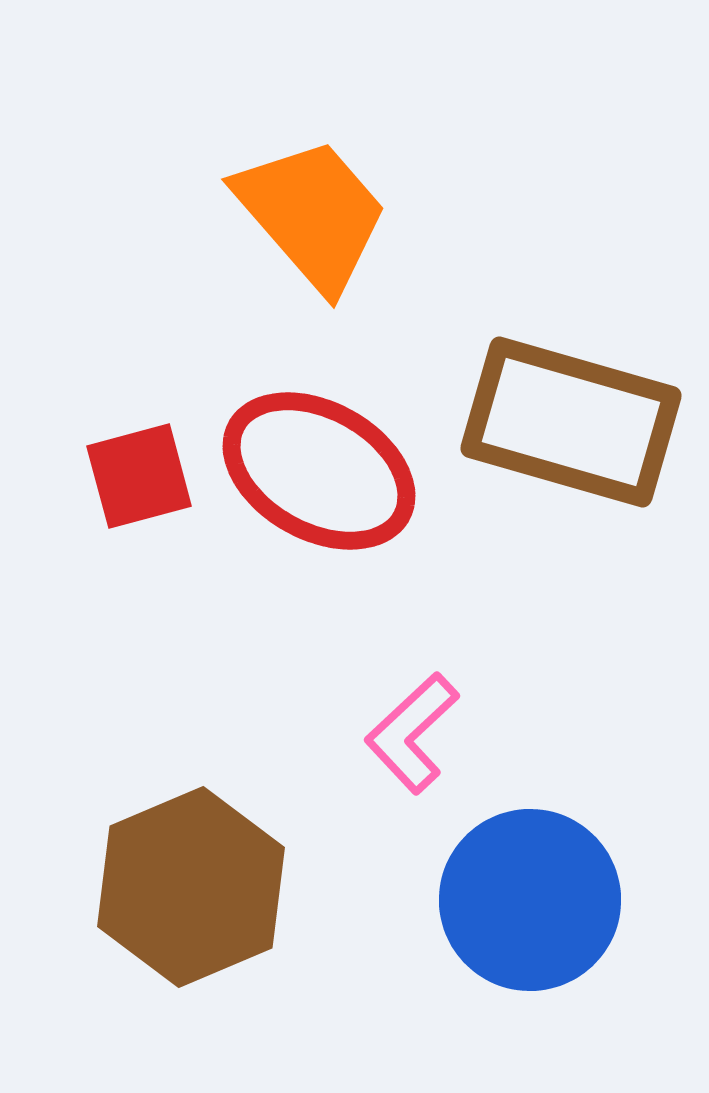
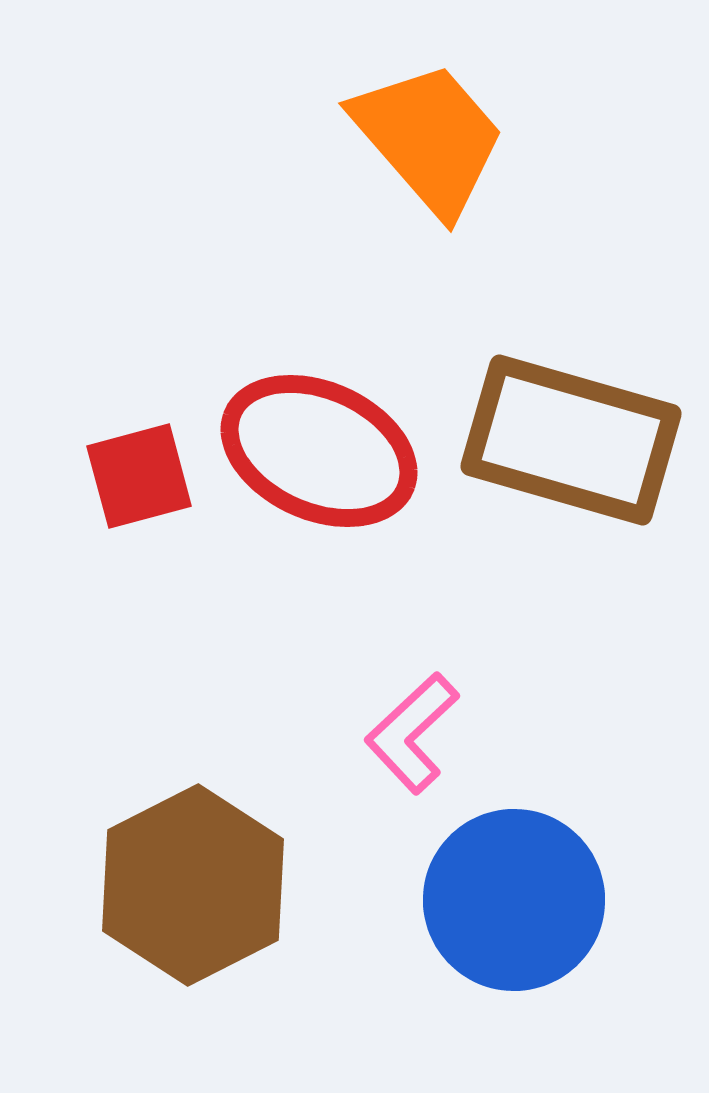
orange trapezoid: moved 117 px right, 76 px up
brown rectangle: moved 18 px down
red ellipse: moved 20 px up; rotated 5 degrees counterclockwise
brown hexagon: moved 2 px right, 2 px up; rotated 4 degrees counterclockwise
blue circle: moved 16 px left
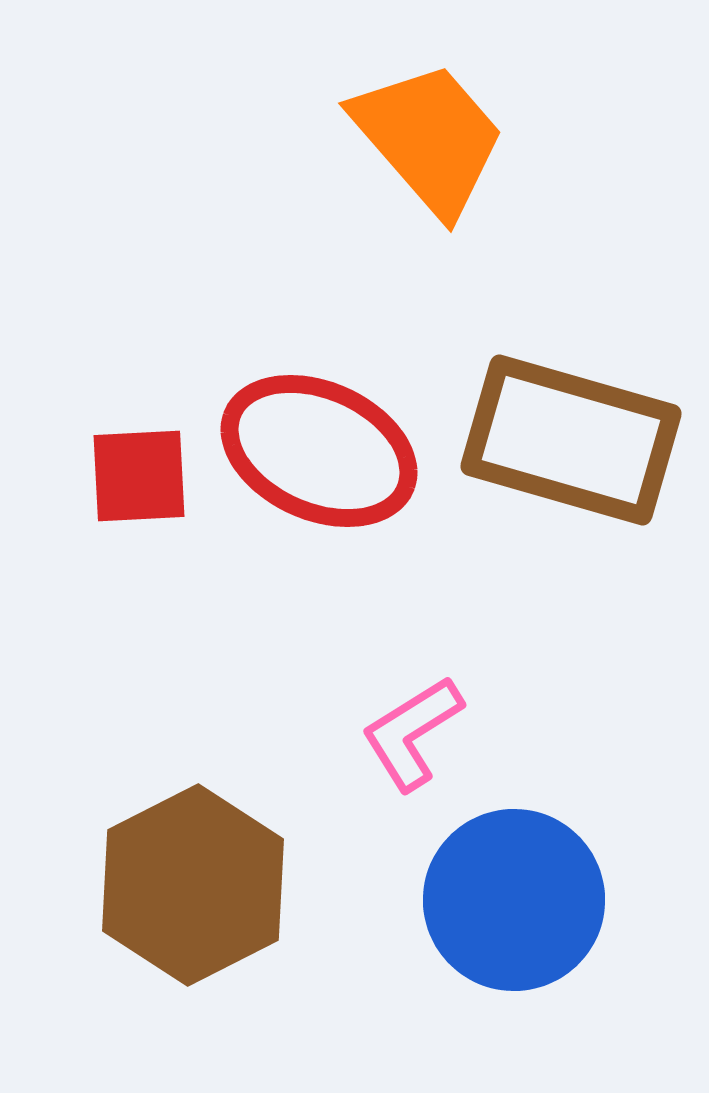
red square: rotated 12 degrees clockwise
pink L-shape: rotated 11 degrees clockwise
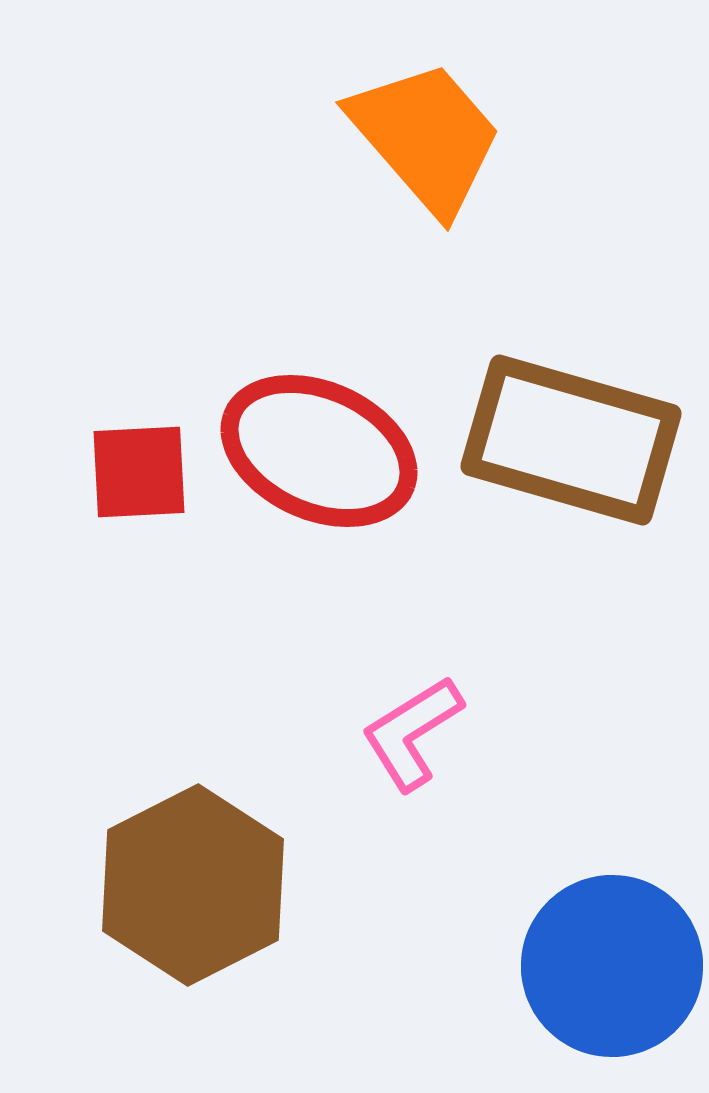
orange trapezoid: moved 3 px left, 1 px up
red square: moved 4 px up
blue circle: moved 98 px right, 66 px down
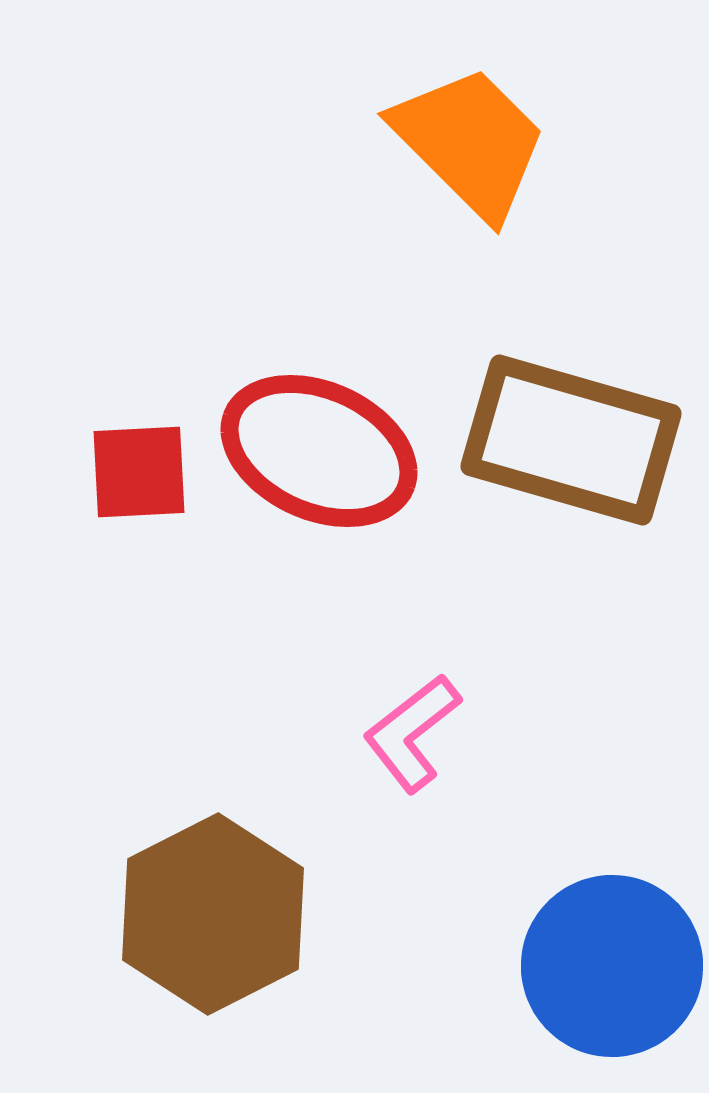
orange trapezoid: moved 44 px right, 5 px down; rotated 4 degrees counterclockwise
pink L-shape: rotated 6 degrees counterclockwise
brown hexagon: moved 20 px right, 29 px down
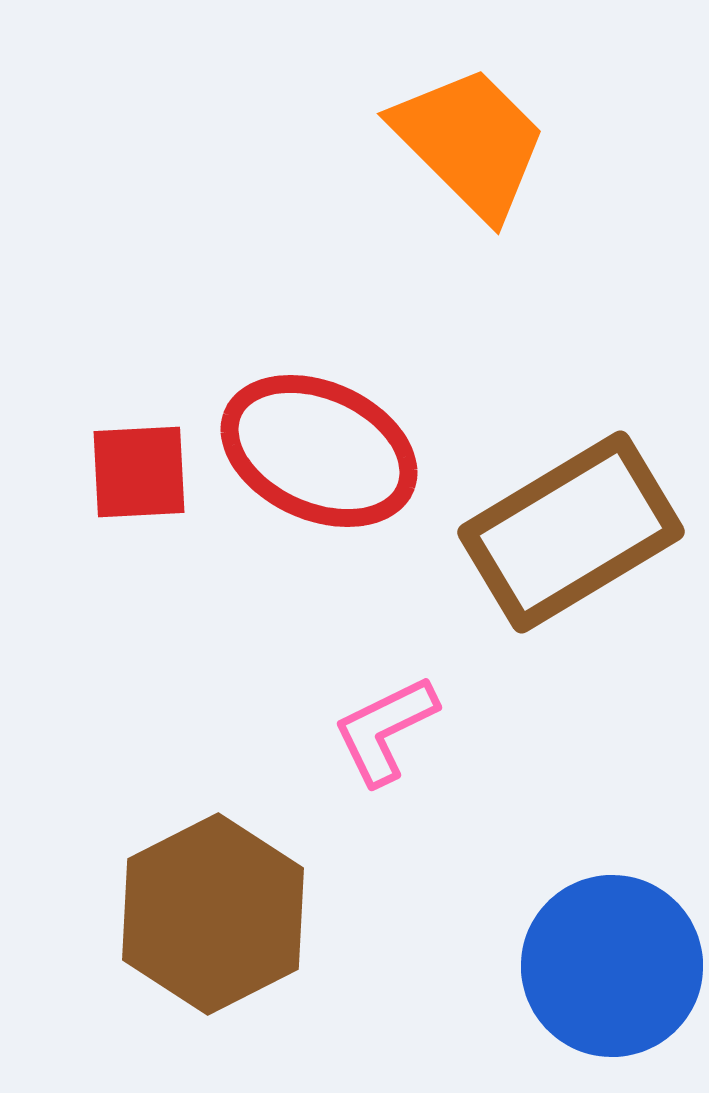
brown rectangle: moved 92 px down; rotated 47 degrees counterclockwise
pink L-shape: moved 27 px left, 3 px up; rotated 12 degrees clockwise
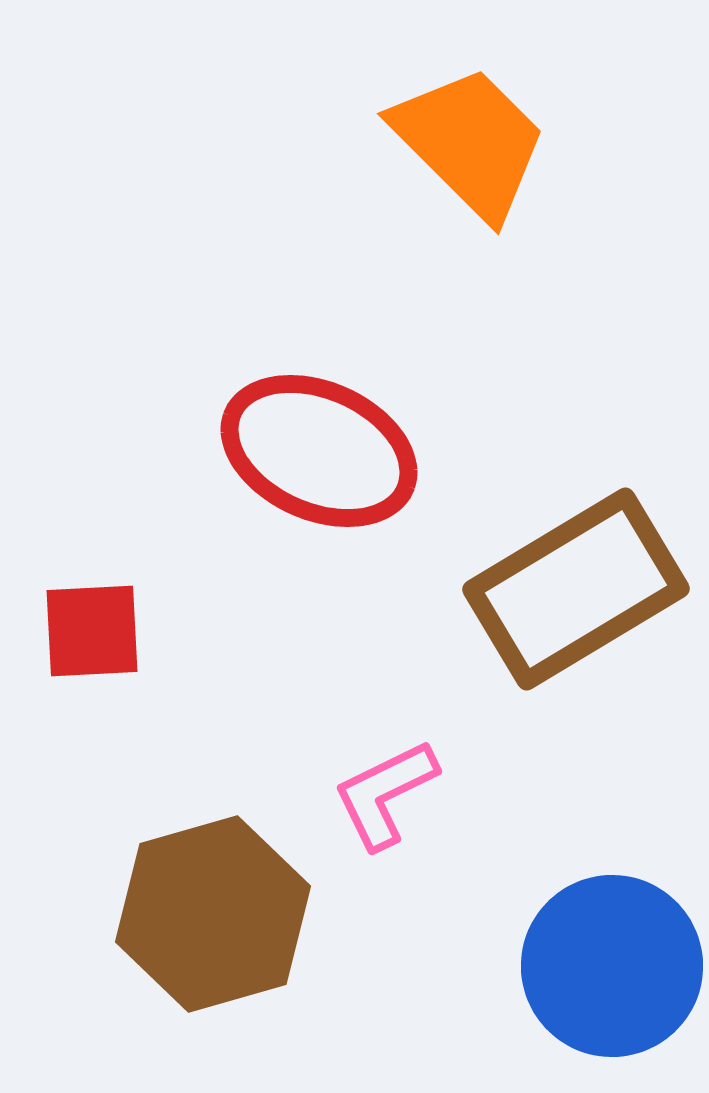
red square: moved 47 px left, 159 px down
brown rectangle: moved 5 px right, 57 px down
pink L-shape: moved 64 px down
brown hexagon: rotated 11 degrees clockwise
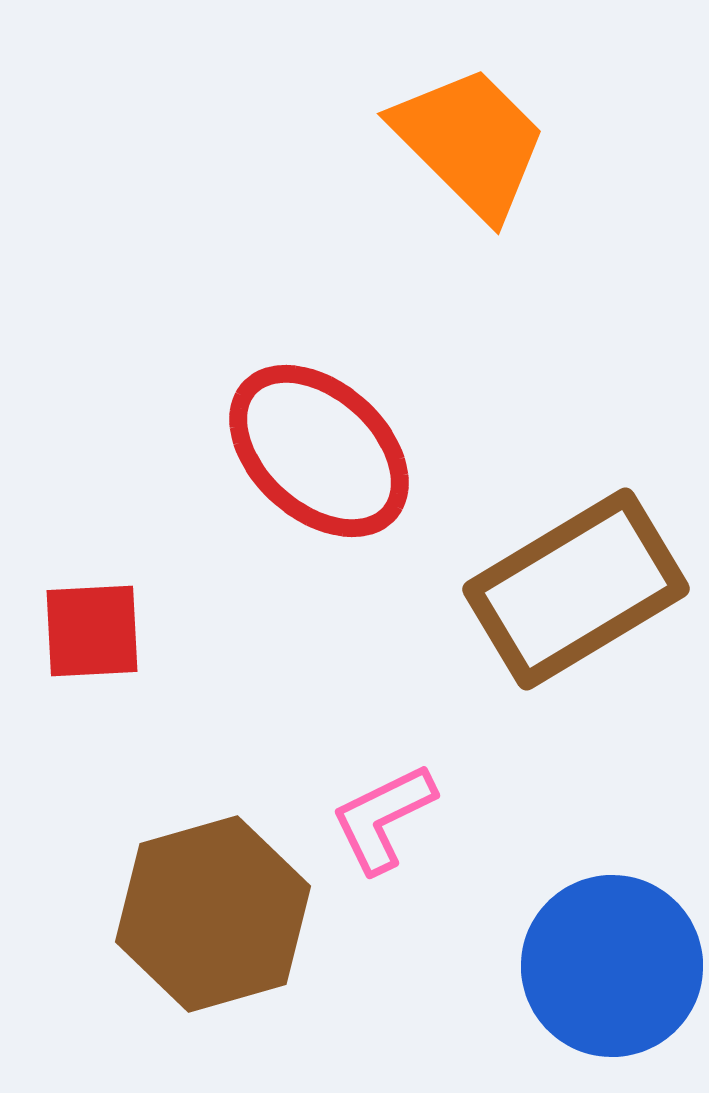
red ellipse: rotated 18 degrees clockwise
pink L-shape: moved 2 px left, 24 px down
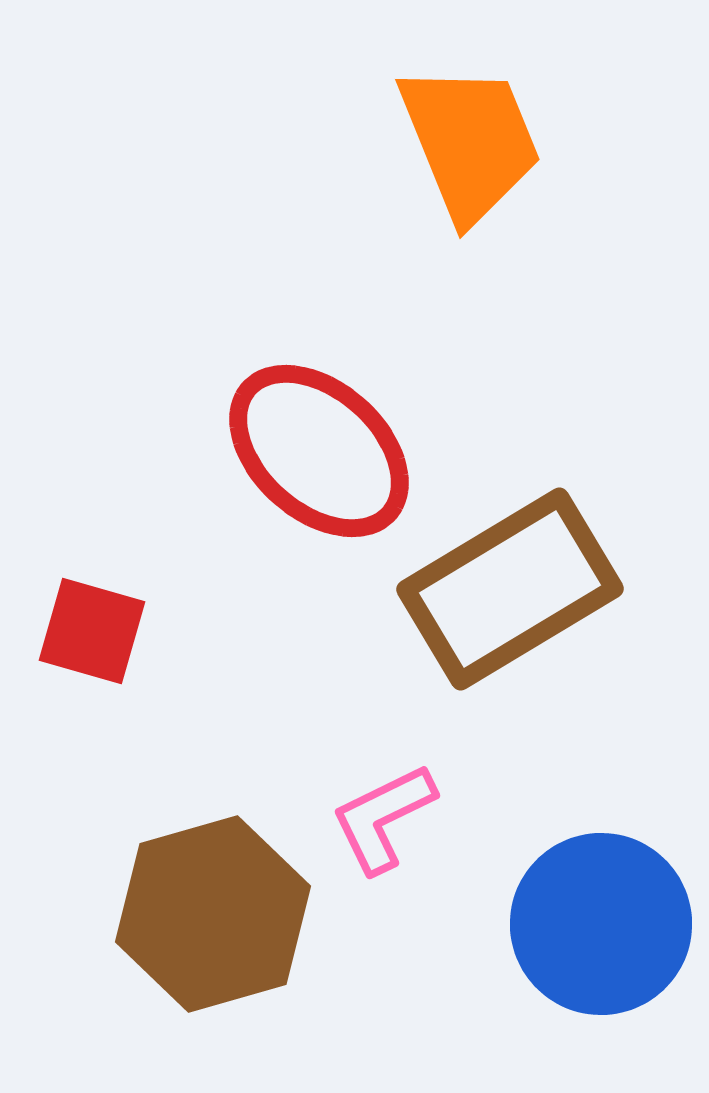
orange trapezoid: rotated 23 degrees clockwise
brown rectangle: moved 66 px left
red square: rotated 19 degrees clockwise
blue circle: moved 11 px left, 42 px up
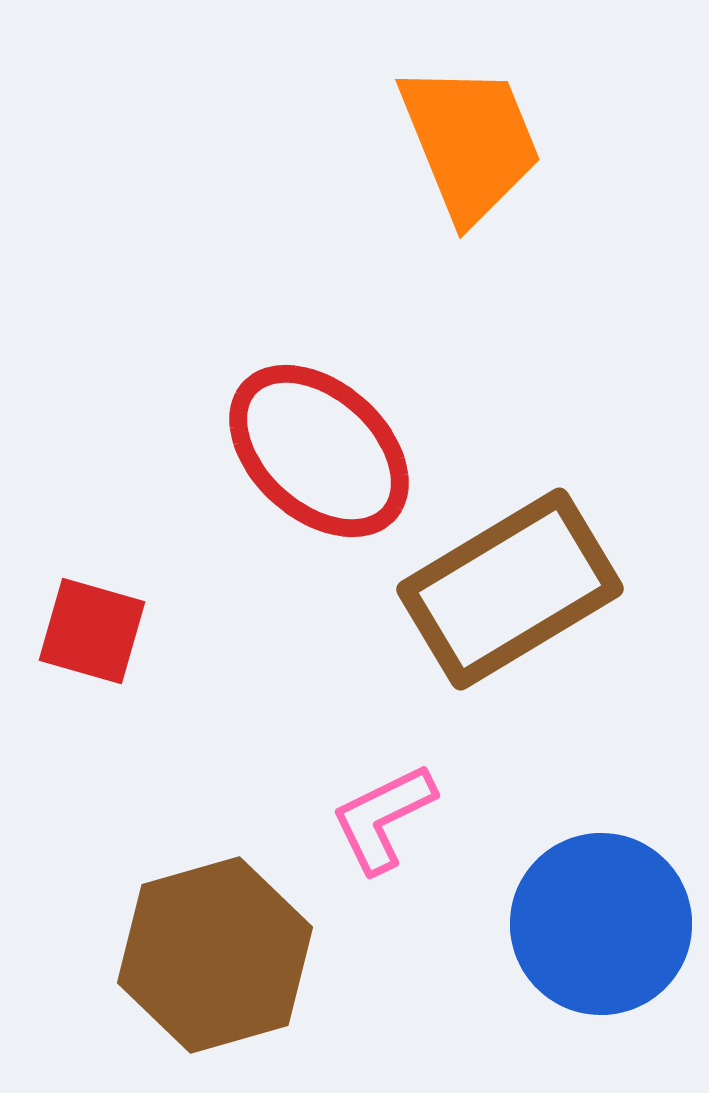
brown hexagon: moved 2 px right, 41 px down
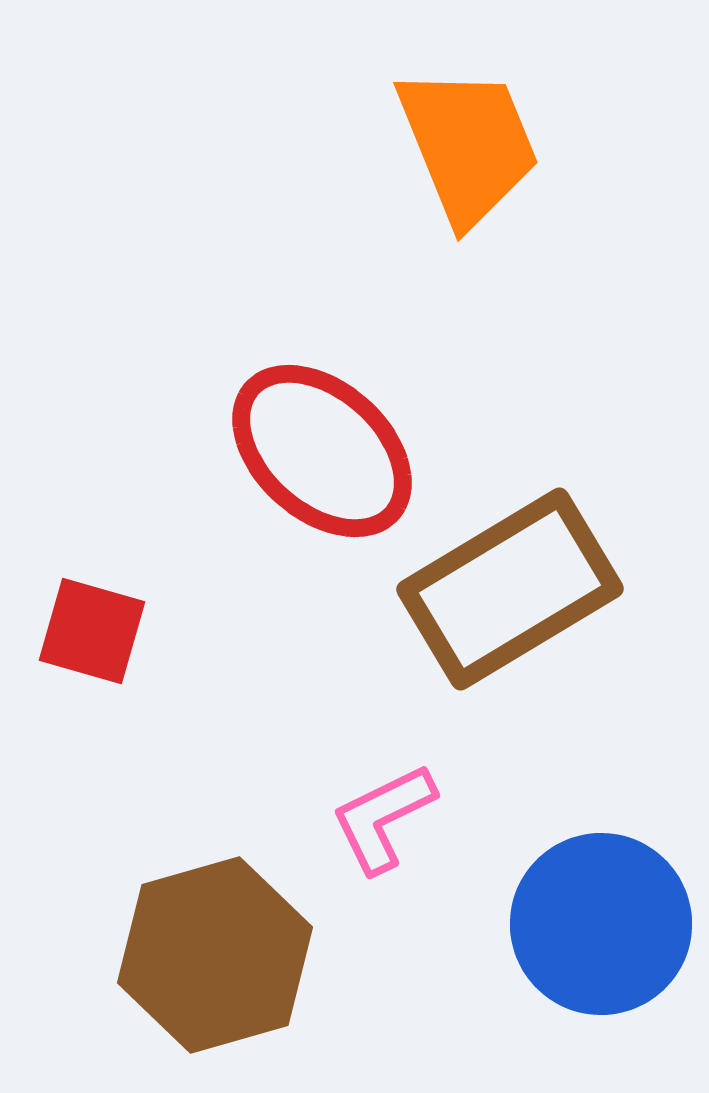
orange trapezoid: moved 2 px left, 3 px down
red ellipse: moved 3 px right
